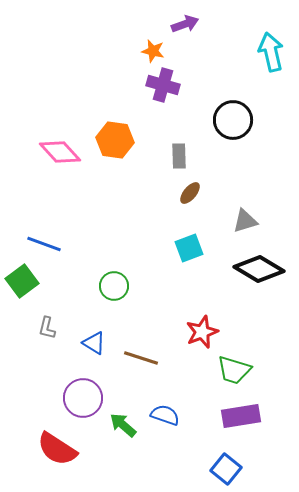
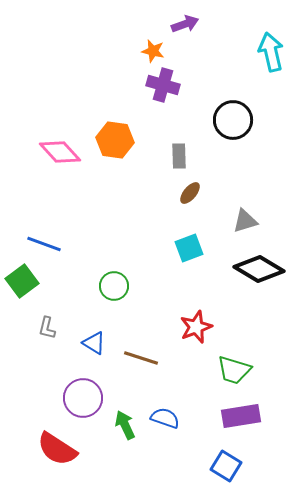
red star: moved 6 px left, 5 px up
blue semicircle: moved 3 px down
green arrow: moved 2 px right; rotated 24 degrees clockwise
blue square: moved 3 px up; rotated 8 degrees counterclockwise
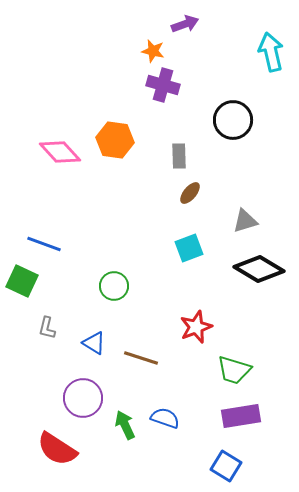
green square: rotated 28 degrees counterclockwise
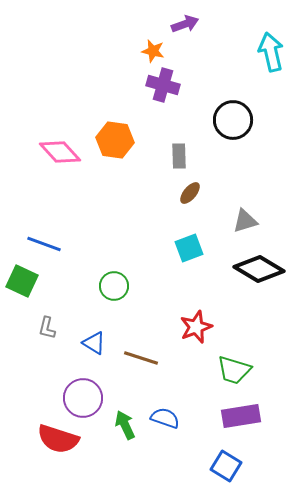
red semicircle: moved 1 px right, 10 px up; rotated 15 degrees counterclockwise
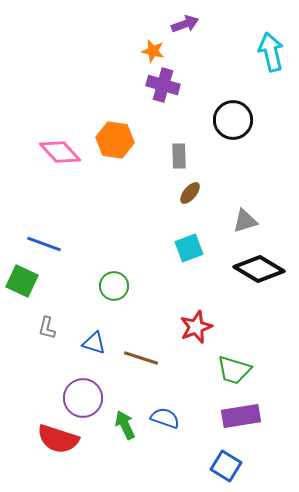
blue triangle: rotated 15 degrees counterclockwise
